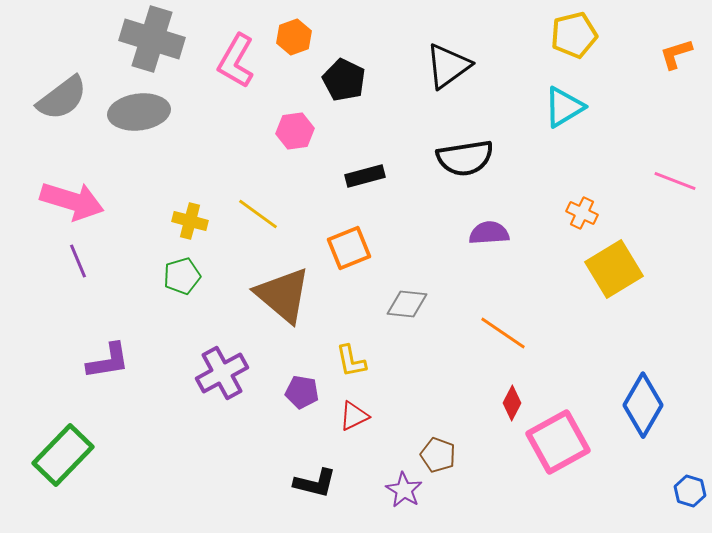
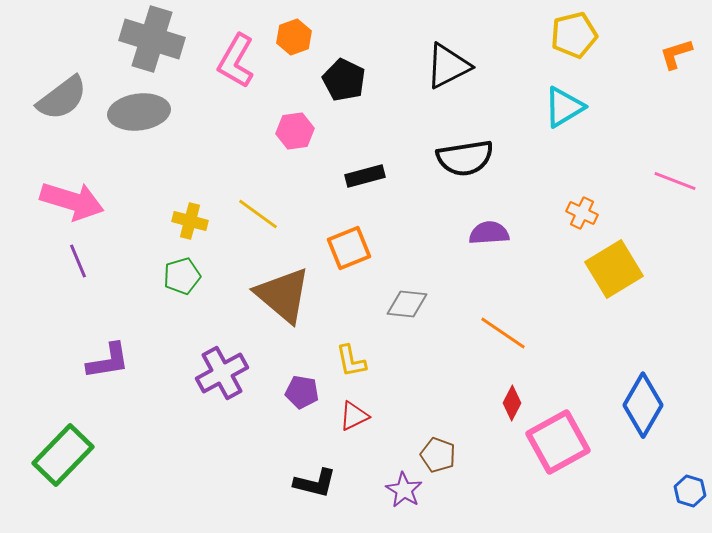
black triangle: rotated 9 degrees clockwise
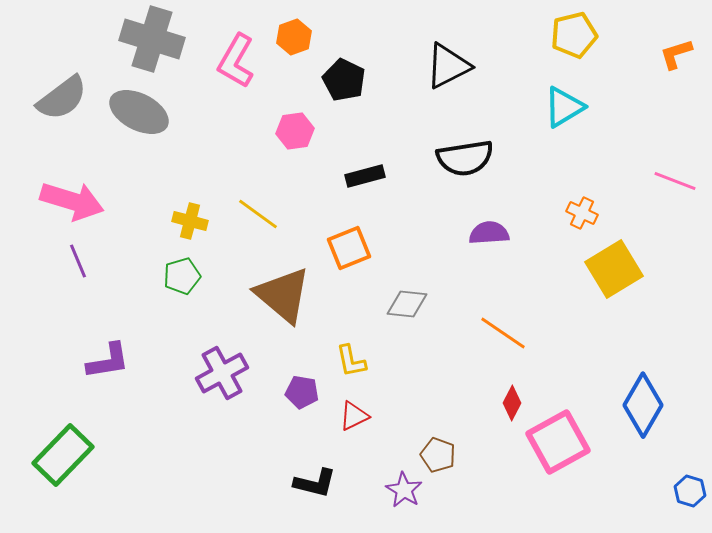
gray ellipse: rotated 34 degrees clockwise
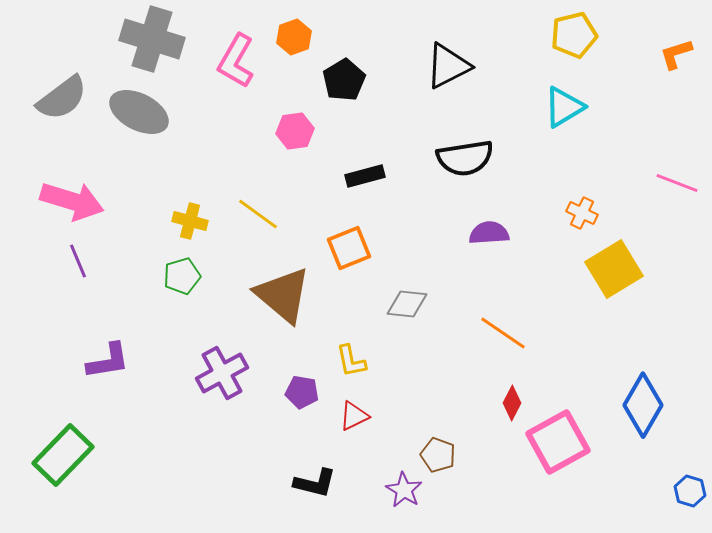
black pentagon: rotated 15 degrees clockwise
pink line: moved 2 px right, 2 px down
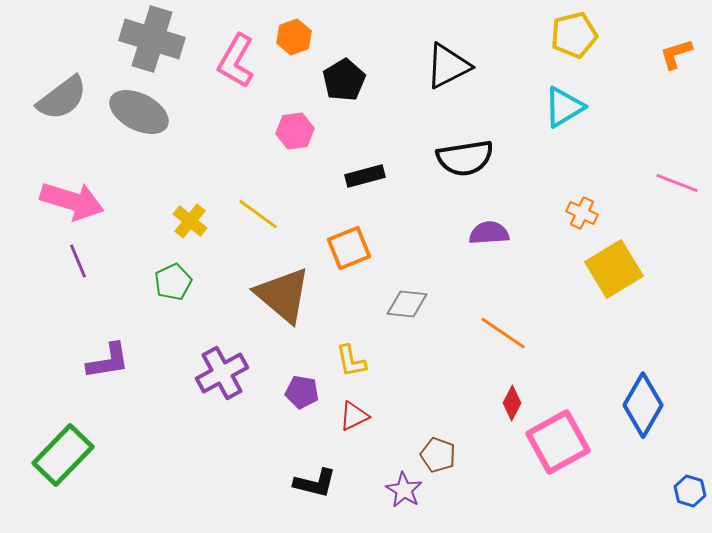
yellow cross: rotated 24 degrees clockwise
green pentagon: moved 9 px left, 6 px down; rotated 9 degrees counterclockwise
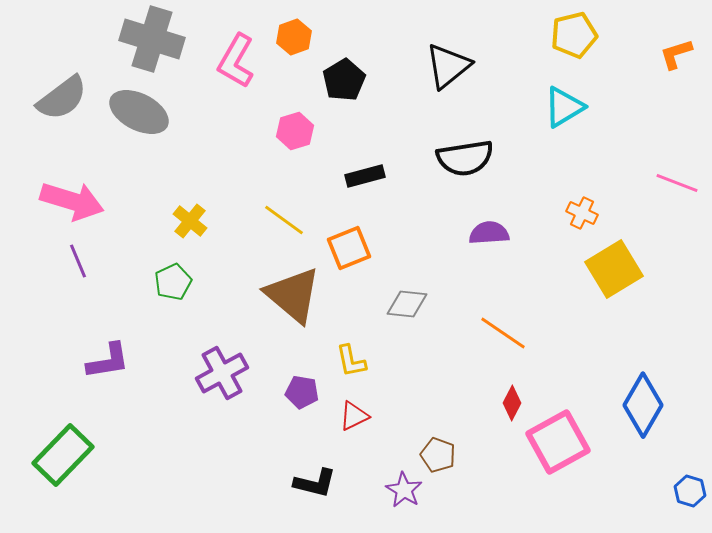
black triangle: rotated 12 degrees counterclockwise
pink hexagon: rotated 9 degrees counterclockwise
yellow line: moved 26 px right, 6 px down
brown triangle: moved 10 px right
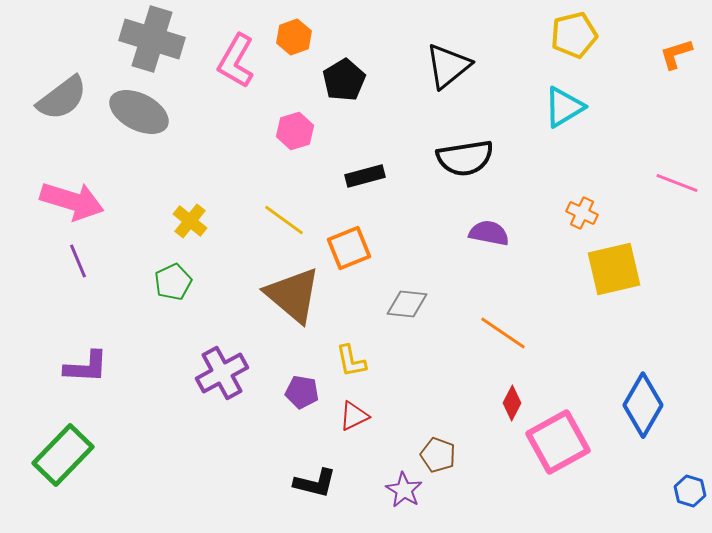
purple semicircle: rotated 15 degrees clockwise
yellow square: rotated 18 degrees clockwise
purple L-shape: moved 22 px left, 6 px down; rotated 12 degrees clockwise
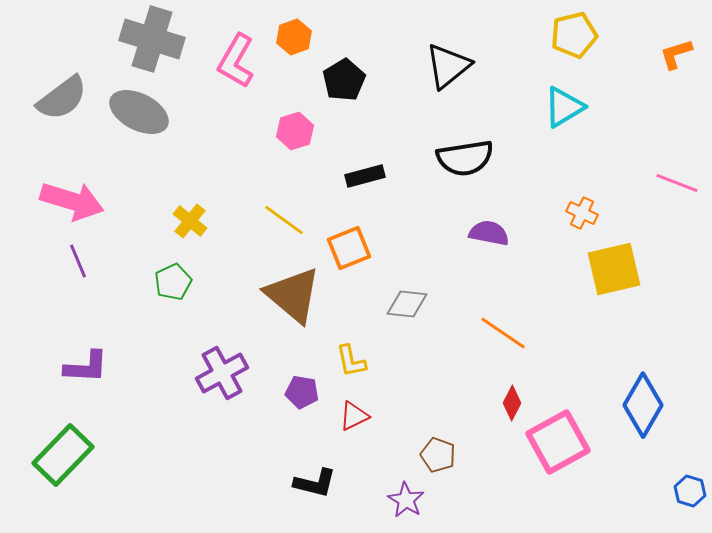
purple star: moved 2 px right, 10 px down
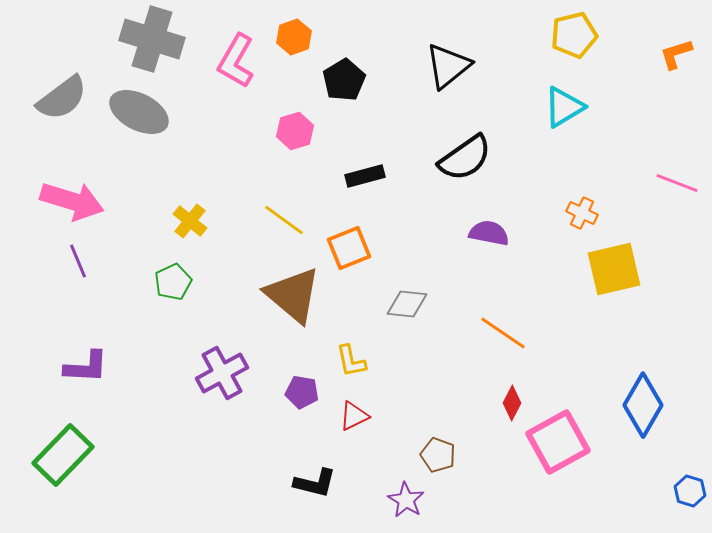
black semicircle: rotated 26 degrees counterclockwise
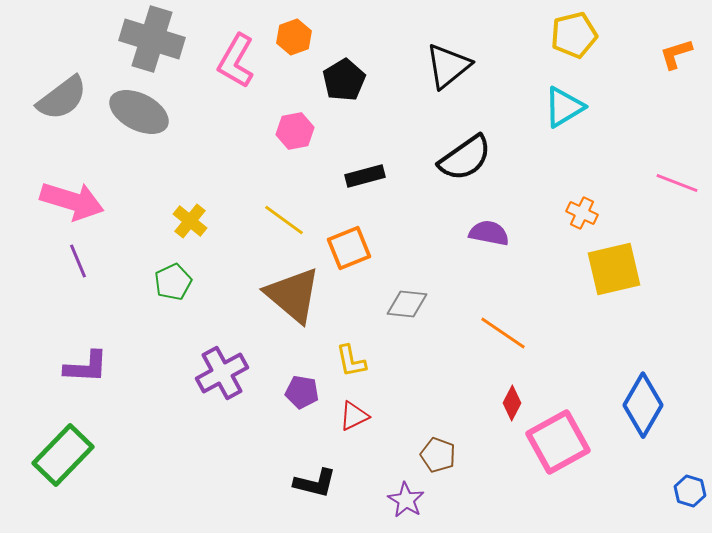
pink hexagon: rotated 6 degrees clockwise
